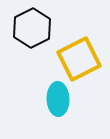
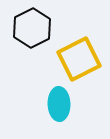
cyan ellipse: moved 1 px right, 5 px down
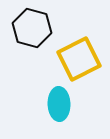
black hexagon: rotated 18 degrees counterclockwise
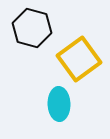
yellow square: rotated 9 degrees counterclockwise
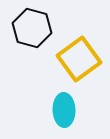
cyan ellipse: moved 5 px right, 6 px down
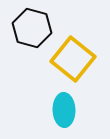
yellow square: moved 6 px left; rotated 15 degrees counterclockwise
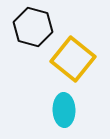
black hexagon: moved 1 px right, 1 px up
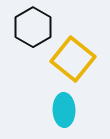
black hexagon: rotated 15 degrees clockwise
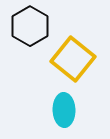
black hexagon: moved 3 px left, 1 px up
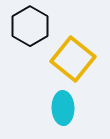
cyan ellipse: moved 1 px left, 2 px up
